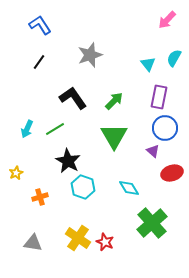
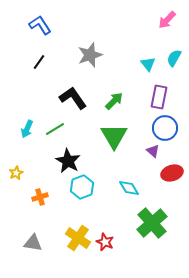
cyan hexagon: moved 1 px left; rotated 20 degrees clockwise
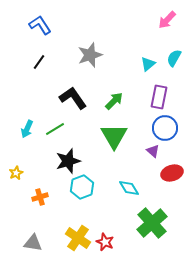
cyan triangle: rotated 28 degrees clockwise
black star: rotated 25 degrees clockwise
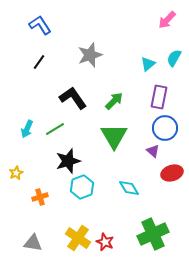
green cross: moved 1 px right, 11 px down; rotated 16 degrees clockwise
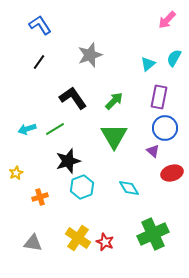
cyan arrow: rotated 48 degrees clockwise
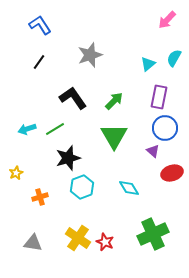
black star: moved 3 px up
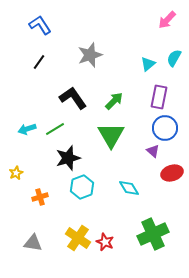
green triangle: moved 3 px left, 1 px up
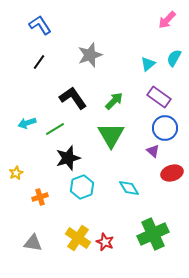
purple rectangle: rotated 65 degrees counterclockwise
cyan arrow: moved 6 px up
